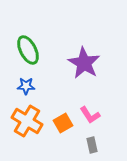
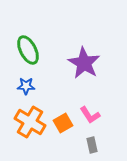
orange cross: moved 3 px right, 1 px down
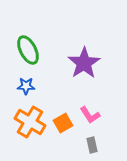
purple star: rotated 8 degrees clockwise
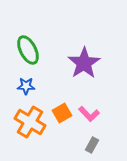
pink L-shape: moved 1 px left, 1 px up; rotated 10 degrees counterclockwise
orange square: moved 1 px left, 10 px up
gray rectangle: rotated 42 degrees clockwise
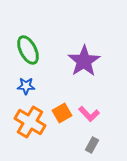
purple star: moved 2 px up
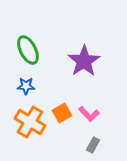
gray rectangle: moved 1 px right
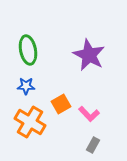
green ellipse: rotated 16 degrees clockwise
purple star: moved 5 px right, 6 px up; rotated 12 degrees counterclockwise
orange square: moved 1 px left, 9 px up
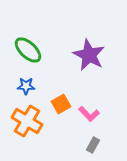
green ellipse: rotated 36 degrees counterclockwise
orange cross: moved 3 px left, 1 px up
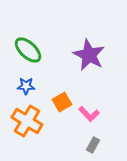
orange square: moved 1 px right, 2 px up
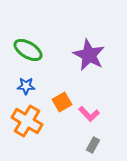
green ellipse: rotated 12 degrees counterclockwise
